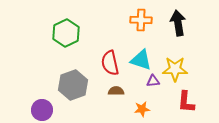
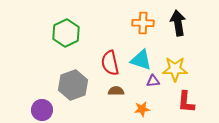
orange cross: moved 2 px right, 3 px down
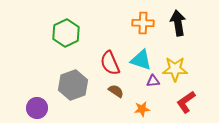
red semicircle: rotated 10 degrees counterclockwise
brown semicircle: rotated 35 degrees clockwise
red L-shape: rotated 50 degrees clockwise
purple circle: moved 5 px left, 2 px up
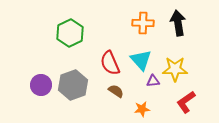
green hexagon: moved 4 px right
cyan triangle: rotated 30 degrees clockwise
purple circle: moved 4 px right, 23 px up
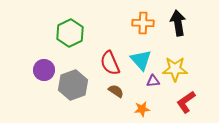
purple circle: moved 3 px right, 15 px up
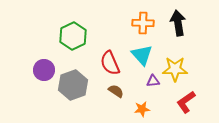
green hexagon: moved 3 px right, 3 px down
cyan triangle: moved 1 px right, 5 px up
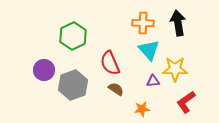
cyan triangle: moved 7 px right, 5 px up
brown semicircle: moved 2 px up
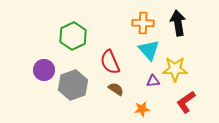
red semicircle: moved 1 px up
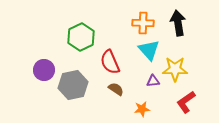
green hexagon: moved 8 px right, 1 px down
gray hexagon: rotated 8 degrees clockwise
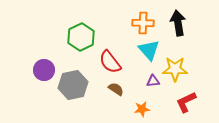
red semicircle: rotated 15 degrees counterclockwise
red L-shape: rotated 10 degrees clockwise
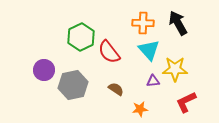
black arrow: rotated 20 degrees counterclockwise
red semicircle: moved 1 px left, 10 px up
orange star: moved 2 px left
